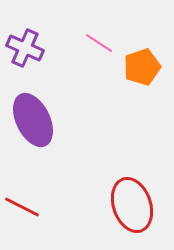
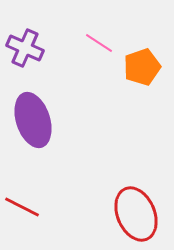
purple ellipse: rotated 8 degrees clockwise
red ellipse: moved 4 px right, 9 px down; rotated 4 degrees counterclockwise
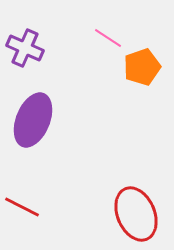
pink line: moved 9 px right, 5 px up
purple ellipse: rotated 40 degrees clockwise
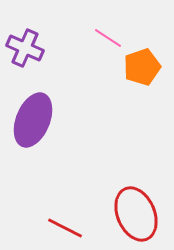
red line: moved 43 px right, 21 px down
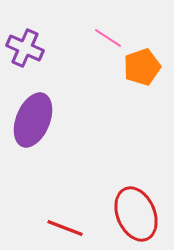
red line: rotated 6 degrees counterclockwise
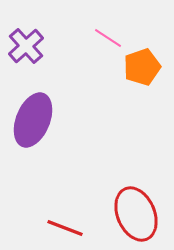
purple cross: moved 1 px right, 2 px up; rotated 24 degrees clockwise
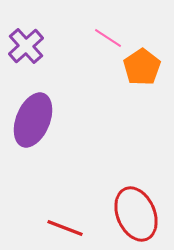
orange pentagon: rotated 15 degrees counterclockwise
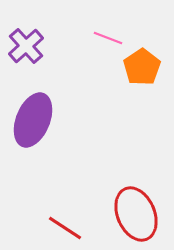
pink line: rotated 12 degrees counterclockwise
red line: rotated 12 degrees clockwise
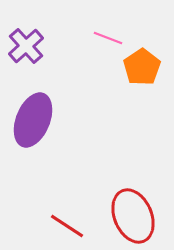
red ellipse: moved 3 px left, 2 px down
red line: moved 2 px right, 2 px up
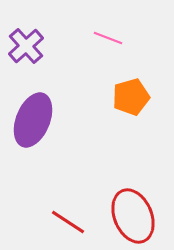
orange pentagon: moved 11 px left, 30 px down; rotated 18 degrees clockwise
red line: moved 1 px right, 4 px up
